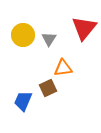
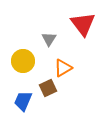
red triangle: moved 1 px left, 4 px up; rotated 16 degrees counterclockwise
yellow circle: moved 26 px down
orange triangle: rotated 24 degrees counterclockwise
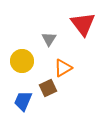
yellow circle: moved 1 px left
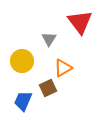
red triangle: moved 3 px left, 2 px up
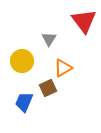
red triangle: moved 4 px right, 1 px up
blue trapezoid: moved 1 px right, 1 px down
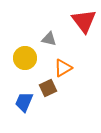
gray triangle: rotated 49 degrees counterclockwise
yellow circle: moved 3 px right, 3 px up
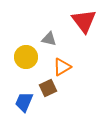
yellow circle: moved 1 px right, 1 px up
orange triangle: moved 1 px left, 1 px up
